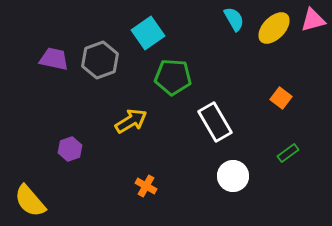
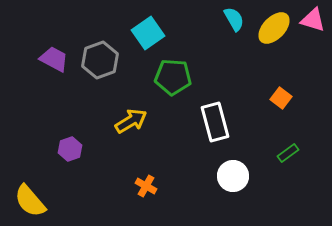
pink triangle: rotated 32 degrees clockwise
purple trapezoid: rotated 16 degrees clockwise
white rectangle: rotated 15 degrees clockwise
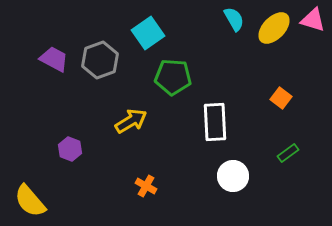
white rectangle: rotated 12 degrees clockwise
purple hexagon: rotated 20 degrees counterclockwise
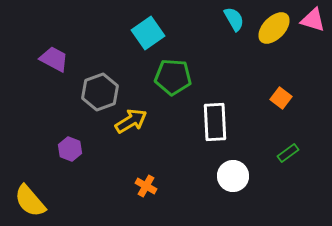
gray hexagon: moved 32 px down
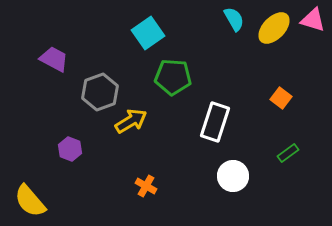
white rectangle: rotated 21 degrees clockwise
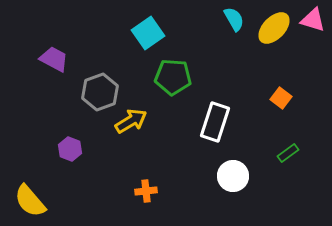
orange cross: moved 5 px down; rotated 35 degrees counterclockwise
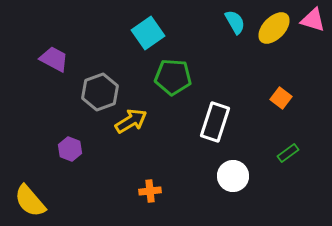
cyan semicircle: moved 1 px right, 3 px down
orange cross: moved 4 px right
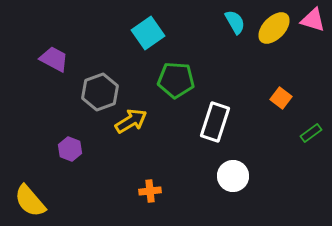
green pentagon: moved 3 px right, 3 px down
green rectangle: moved 23 px right, 20 px up
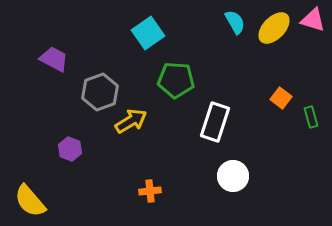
green rectangle: moved 16 px up; rotated 70 degrees counterclockwise
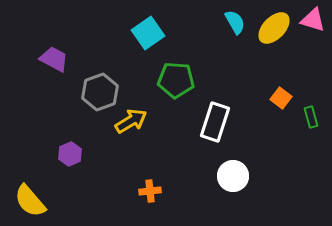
purple hexagon: moved 5 px down; rotated 15 degrees clockwise
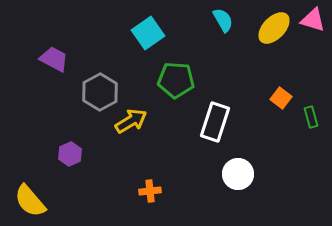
cyan semicircle: moved 12 px left, 2 px up
gray hexagon: rotated 9 degrees counterclockwise
white circle: moved 5 px right, 2 px up
